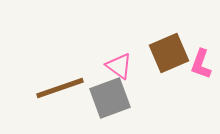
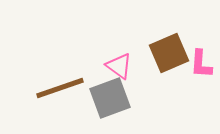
pink L-shape: rotated 16 degrees counterclockwise
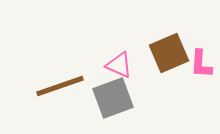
pink triangle: moved 1 px up; rotated 12 degrees counterclockwise
brown line: moved 2 px up
gray square: moved 3 px right
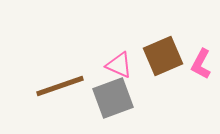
brown square: moved 6 px left, 3 px down
pink L-shape: rotated 24 degrees clockwise
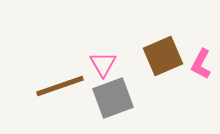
pink triangle: moved 16 px left, 1 px up; rotated 36 degrees clockwise
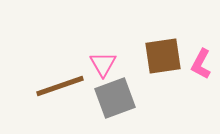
brown square: rotated 15 degrees clockwise
gray square: moved 2 px right
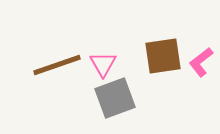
pink L-shape: moved 2 px up; rotated 24 degrees clockwise
brown line: moved 3 px left, 21 px up
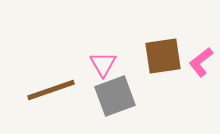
brown line: moved 6 px left, 25 px down
gray square: moved 2 px up
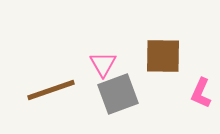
brown square: rotated 9 degrees clockwise
pink L-shape: moved 31 px down; rotated 28 degrees counterclockwise
gray square: moved 3 px right, 2 px up
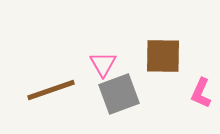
gray square: moved 1 px right
